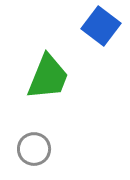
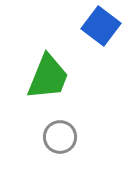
gray circle: moved 26 px right, 12 px up
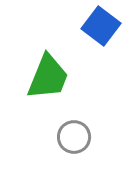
gray circle: moved 14 px right
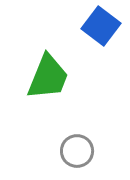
gray circle: moved 3 px right, 14 px down
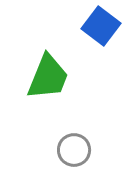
gray circle: moved 3 px left, 1 px up
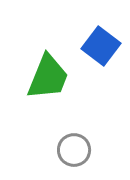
blue square: moved 20 px down
